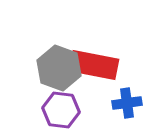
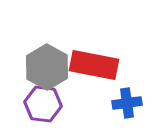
gray hexagon: moved 12 px left, 1 px up; rotated 9 degrees clockwise
purple hexagon: moved 18 px left, 6 px up
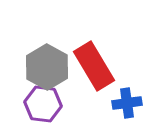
red rectangle: moved 1 px down; rotated 48 degrees clockwise
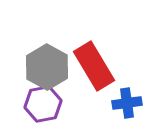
purple hexagon: rotated 18 degrees counterclockwise
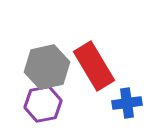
gray hexagon: rotated 18 degrees clockwise
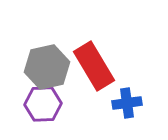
purple hexagon: rotated 9 degrees clockwise
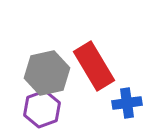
gray hexagon: moved 6 px down
purple hexagon: moved 1 px left, 5 px down; rotated 18 degrees counterclockwise
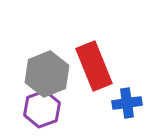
red rectangle: rotated 9 degrees clockwise
gray hexagon: moved 1 px down; rotated 9 degrees counterclockwise
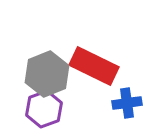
red rectangle: rotated 42 degrees counterclockwise
purple hexagon: moved 2 px right
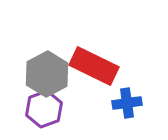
gray hexagon: rotated 6 degrees counterclockwise
